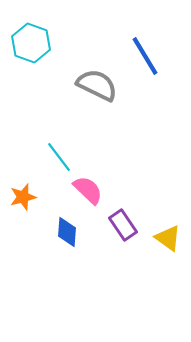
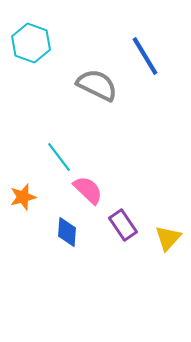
yellow triangle: rotated 36 degrees clockwise
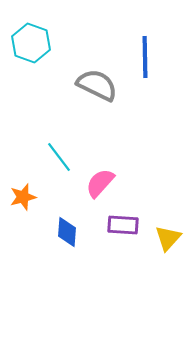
blue line: moved 1 px down; rotated 30 degrees clockwise
pink semicircle: moved 12 px right, 7 px up; rotated 92 degrees counterclockwise
purple rectangle: rotated 52 degrees counterclockwise
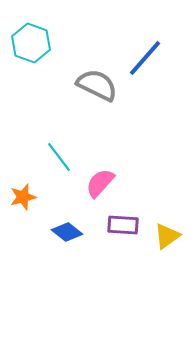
blue line: moved 1 px down; rotated 42 degrees clockwise
blue diamond: rotated 56 degrees counterclockwise
yellow triangle: moved 1 px left, 2 px up; rotated 12 degrees clockwise
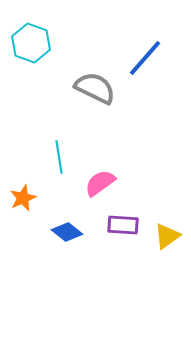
gray semicircle: moved 2 px left, 3 px down
cyan line: rotated 28 degrees clockwise
pink semicircle: rotated 12 degrees clockwise
orange star: moved 1 px down; rotated 8 degrees counterclockwise
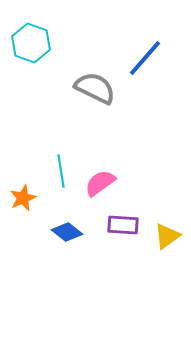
cyan line: moved 2 px right, 14 px down
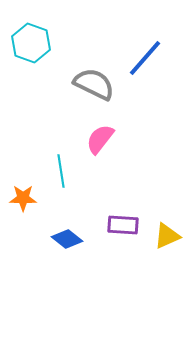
gray semicircle: moved 1 px left, 4 px up
pink semicircle: moved 44 px up; rotated 16 degrees counterclockwise
orange star: rotated 24 degrees clockwise
blue diamond: moved 7 px down
yellow triangle: rotated 12 degrees clockwise
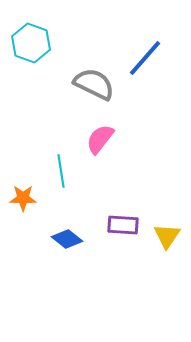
yellow triangle: rotated 32 degrees counterclockwise
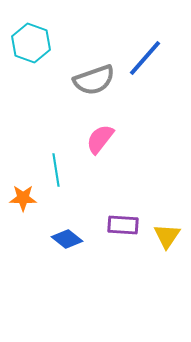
gray semicircle: moved 4 px up; rotated 135 degrees clockwise
cyan line: moved 5 px left, 1 px up
